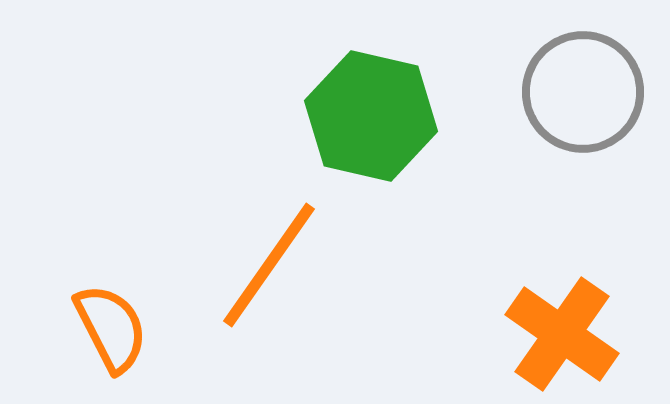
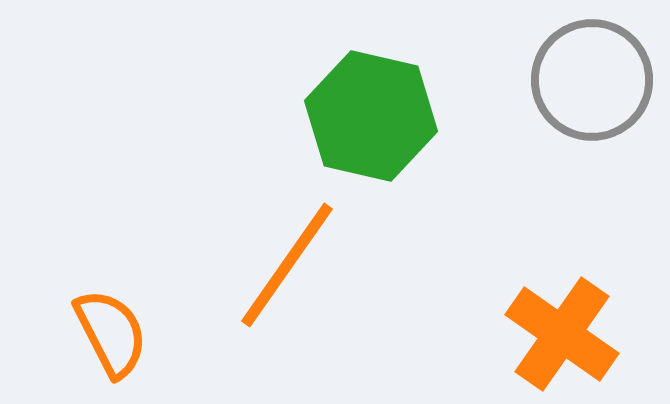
gray circle: moved 9 px right, 12 px up
orange line: moved 18 px right
orange semicircle: moved 5 px down
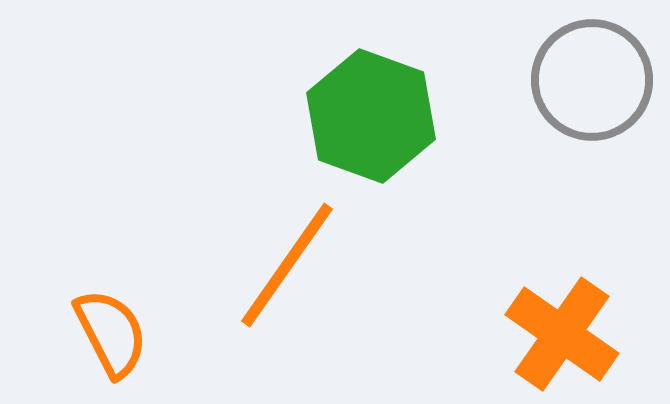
green hexagon: rotated 7 degrees clockwise
